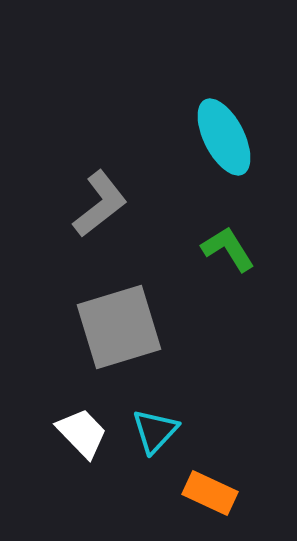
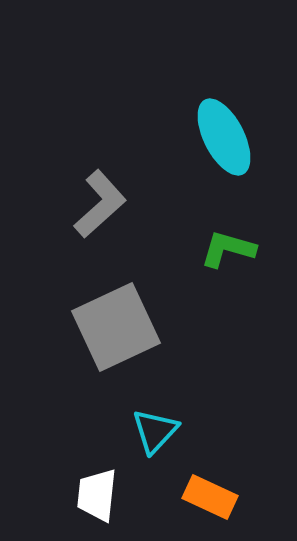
gray L-shape: rotated 4 degrees counterclockwise
green L-shape: rotated 42 degrees counterclockwise
gray square: moved 3 px left; rotated 8 degrees counterclockwise
white trapezoid: moved 15 px right, 62 px down; rotated 130 degrees counterclockwise
orange rectangle: moved 4 px down
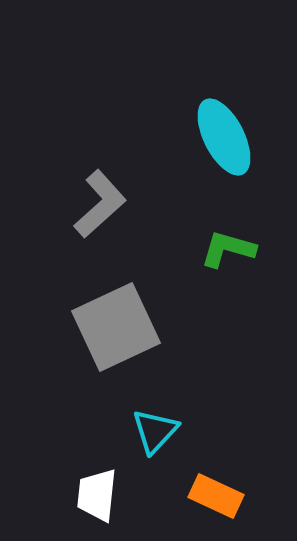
orange rectangle: moved 6 px right, 1 px up
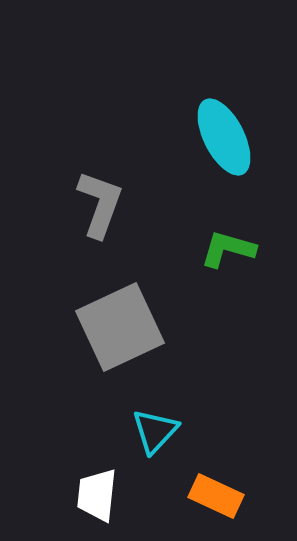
gray L-shape: rotated 28 degrees counterclockwise
gray square: moved 4 px right
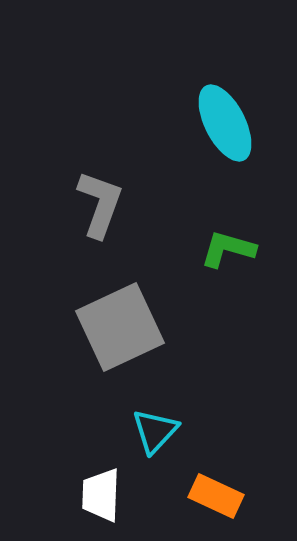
cyan ellipse: moved 1 px right, 14 px up
white trapezoid: moved 4 px right; rotated 4 degrees counterclockwise
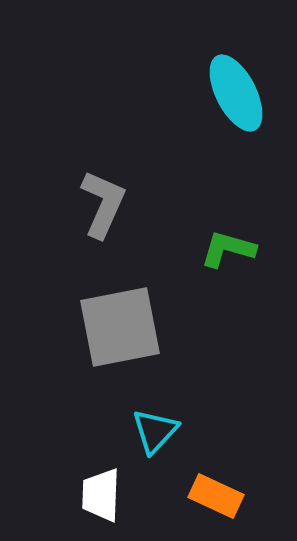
cyan ellipse: moved 11 px right, 30 px up
gray L-shape: moved 3 px right; rotated 4 degrees clockwise
gray square: rotated 14 degrees clockwise
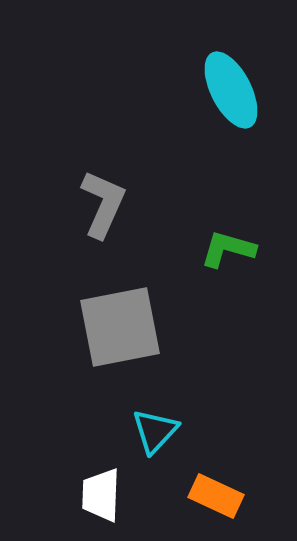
cyan ellipse: moved 5 px left, 3 px up
